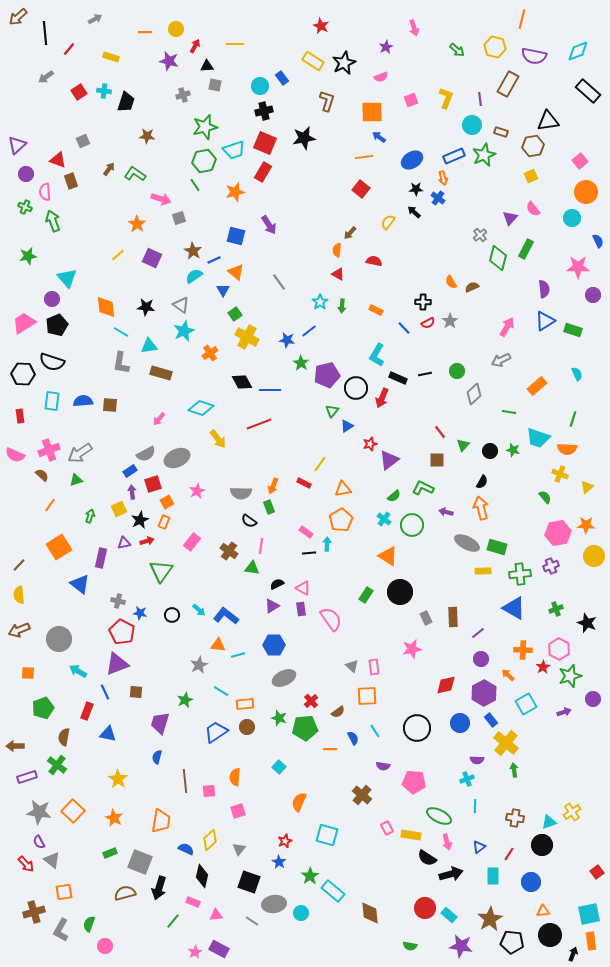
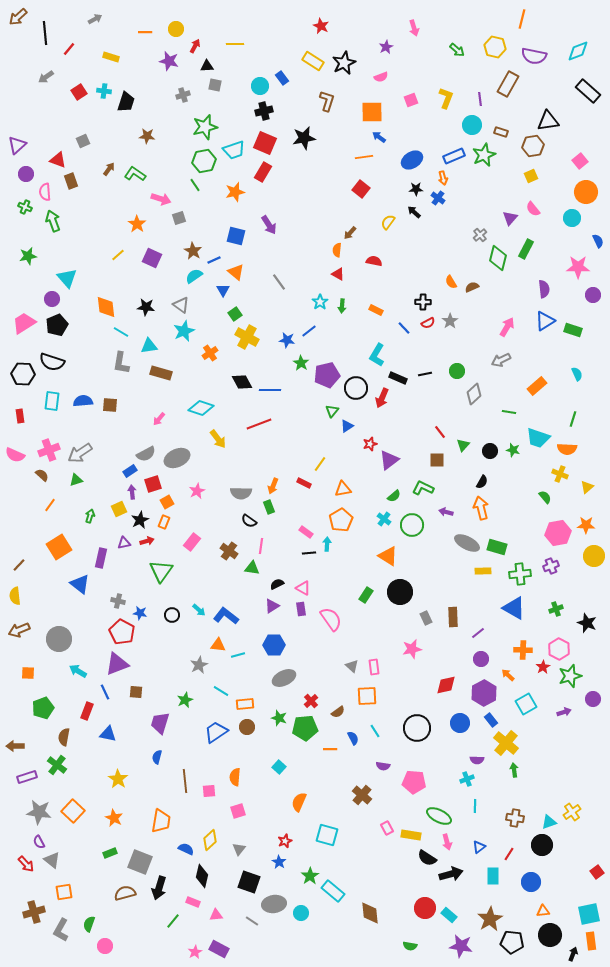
yellow semicircle at (19, 595): moved 4 px left, 1 px down
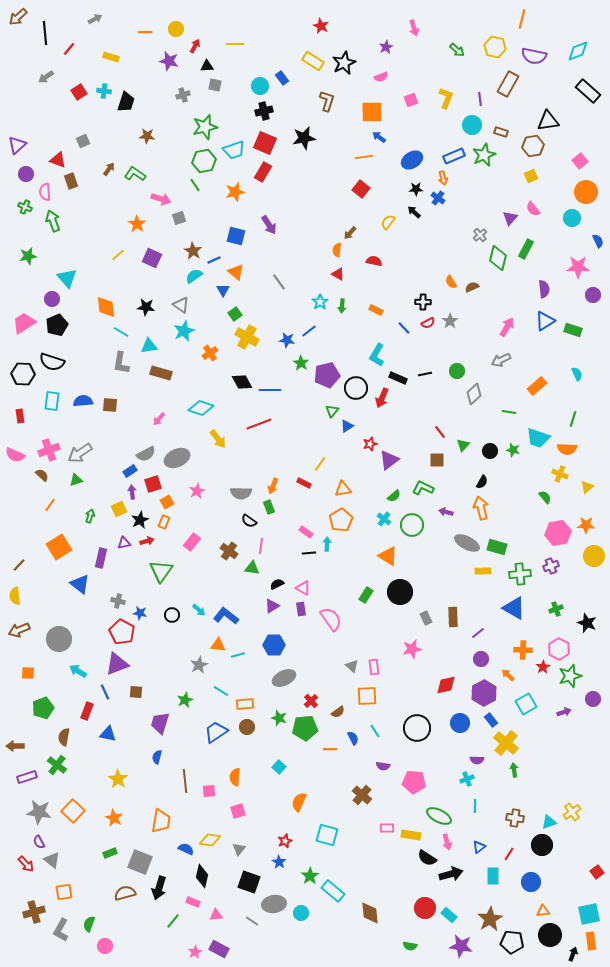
pink rectangle at (387, 828): rotated 64 degrees counterclockwise
yellow diamond at (210, 840): rotated 50 degrees clockwise
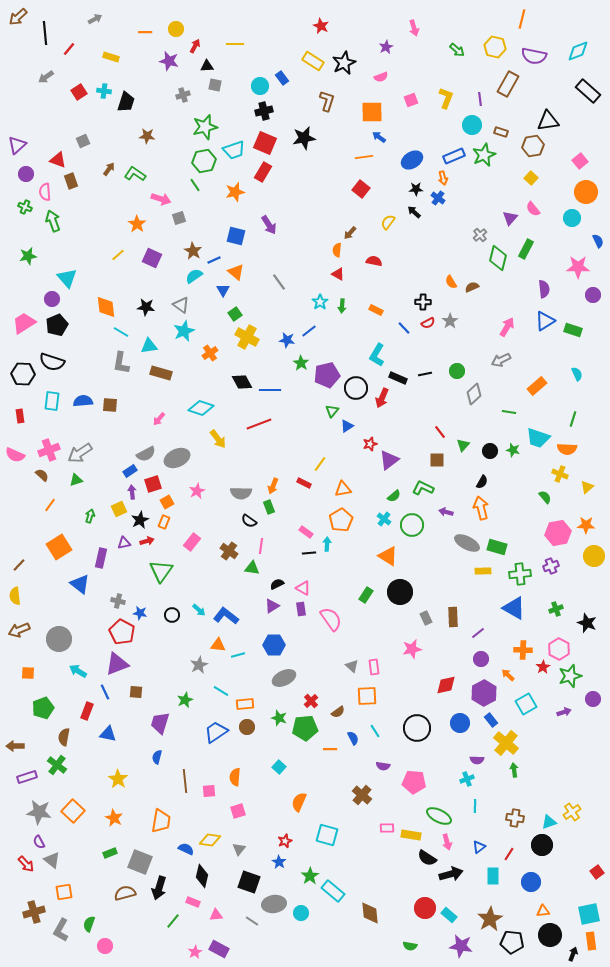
yellow square at (531, 176): moved 2 px down; rotated 24 degrees counterclockwise
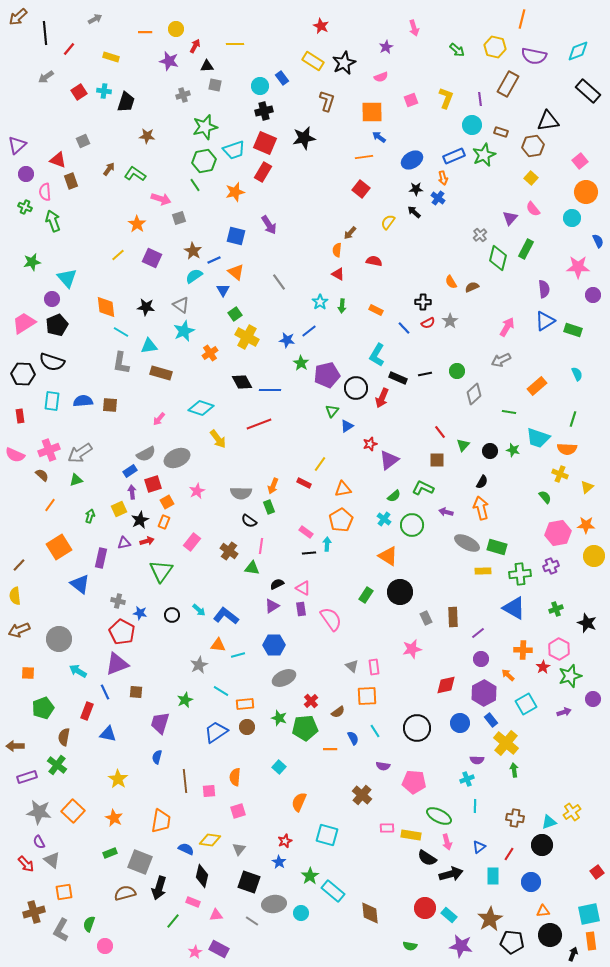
green star at (28, 256): moved 4 px right, 6 px down
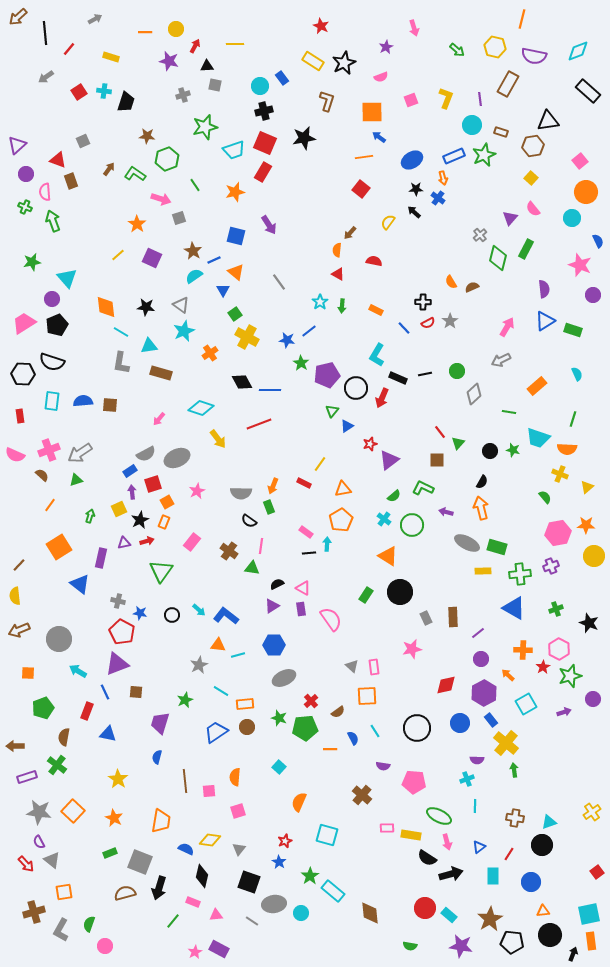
green hexagon at (204, 161): moved 37 px left, 2 px up; rotated 10 degrees counterclockwise
pink star at (578, 267): moved 2 px right, 2 px up; rotated 20 degrees clockwise
green triangle at (463, 445): moved 5 px left, 2 px up
black star at (587, 623): moved 2 px right
yellow cross at (572, 812): moved 20 px right
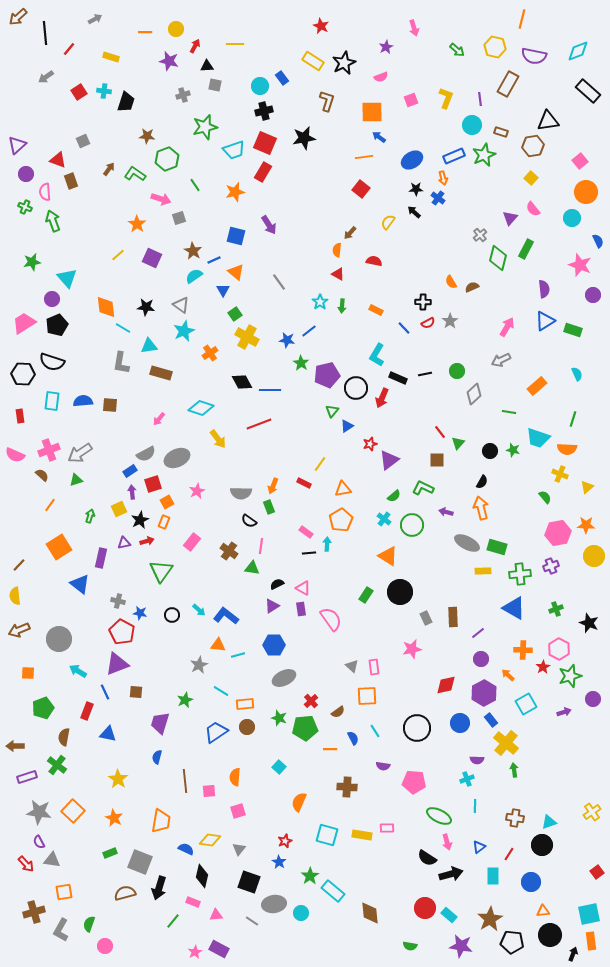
cyan line at (121, 332): moved 2 px right, 4 px up
brown cross at (362, 795): moved 15 px left, 8 px up; rotated 36 degrees counterclockwise
yellow rectangle at (411, 835): moved 49 px left
gray triangle at (52, 860): rotated 30 degrees counterclockwise
